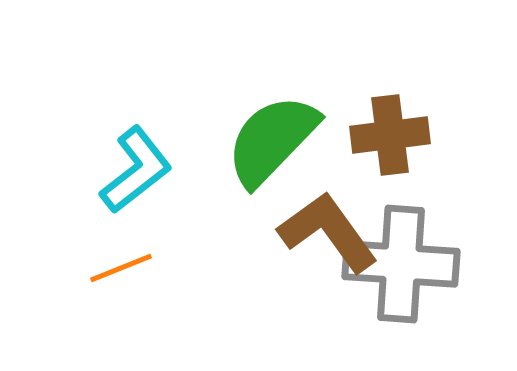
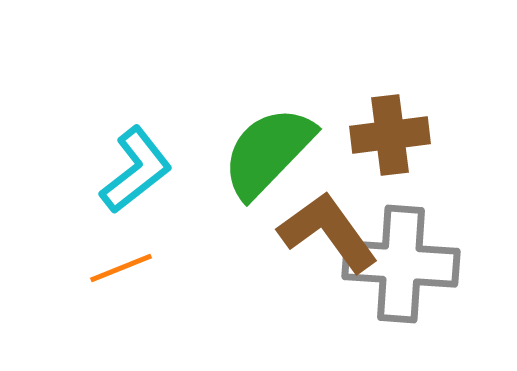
green semicircle: moved 4 px left, 12 px down
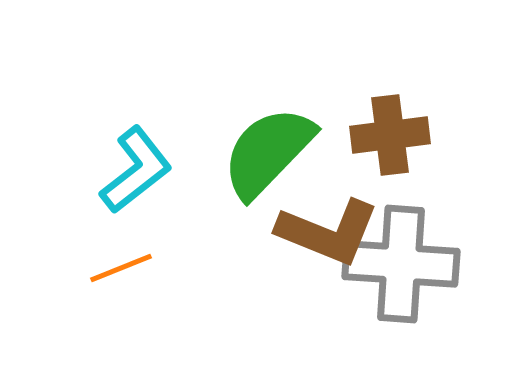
brown L-shape: rotated 148 degrees clockwise
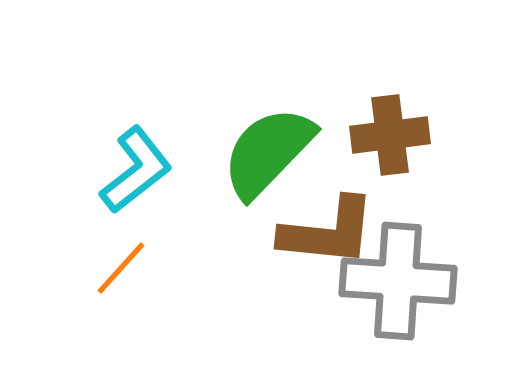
brown L-shape: rotated 16 degrees counterclockwise
gray cross: moved 3 px left, 17 px down
orange line: rotated 26 degrees counterclockwise
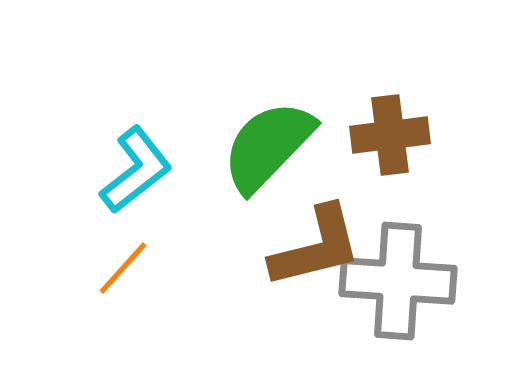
green semicircle: moved 6 px up
brown L-shape: moved 12 px left, 15 px down; rotated 20 degrees counterclockwise
orange line: moved 2 px right
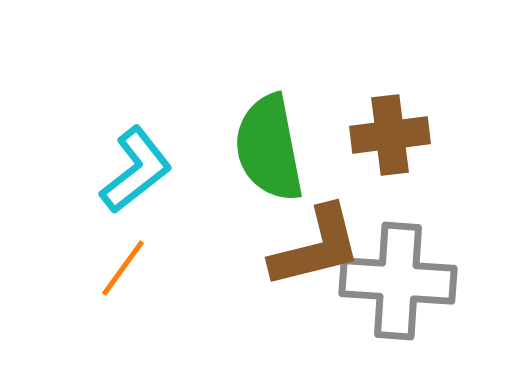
green semicircle: moved 1 px right, 2 px down; rotated 55 degrees counterclockwise
orange line: rotated 6 degrees counterclockwise
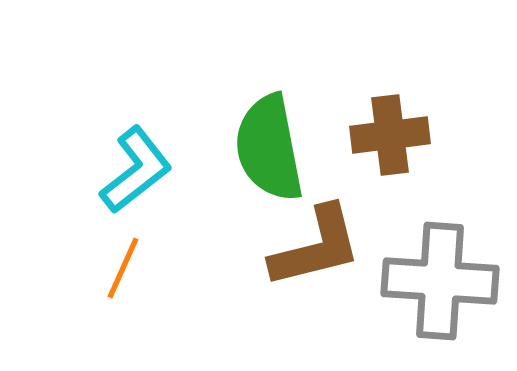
orange line: rotated 12 degrees counterclockwise
gray cross: moved 42 px right
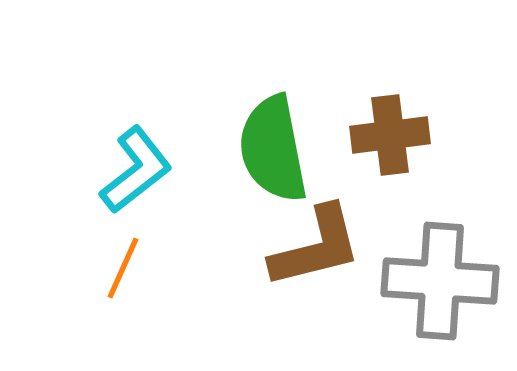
green semicircle: moved 4 px right, 1 px down
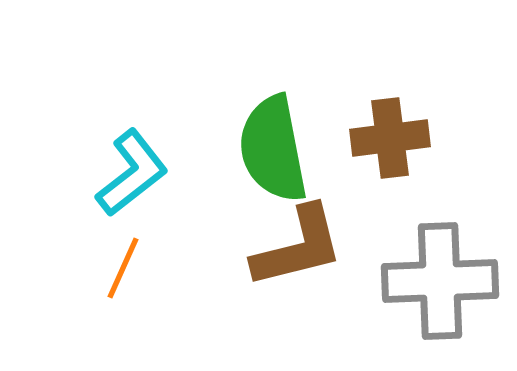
brown cross: moved 3 px down
cyan L-shape: moved 4 px left, 3 px down
brown L-shape: moved 18 px left
gray cross: rotated 6 degrees counterclockwise
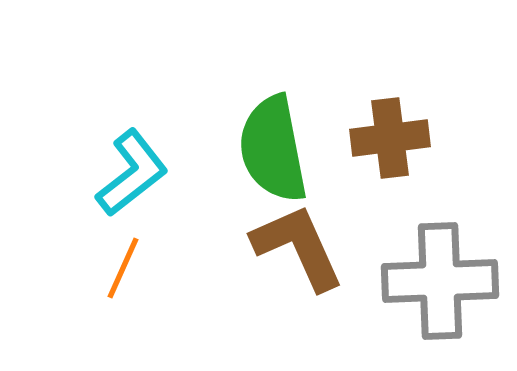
brown L-shape: rotated 100 degrees counterclockwise
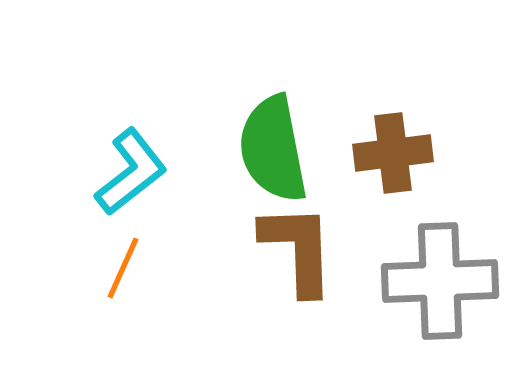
brown cross: moved 3 px right, 15 px down
cyan L-shape: moved 1 px left, 1 px up
brown L-shape: moved 2 px down; rotated 22 degrees clockwise
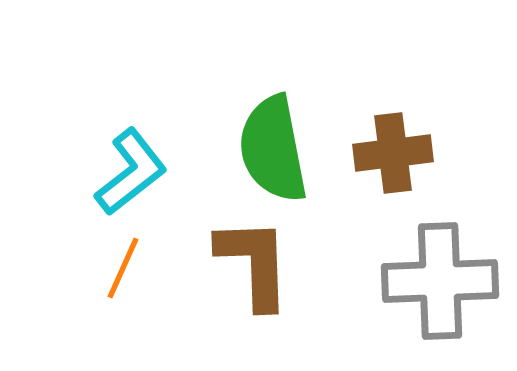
brown L-shape: moved 44 px left, 14 px down
